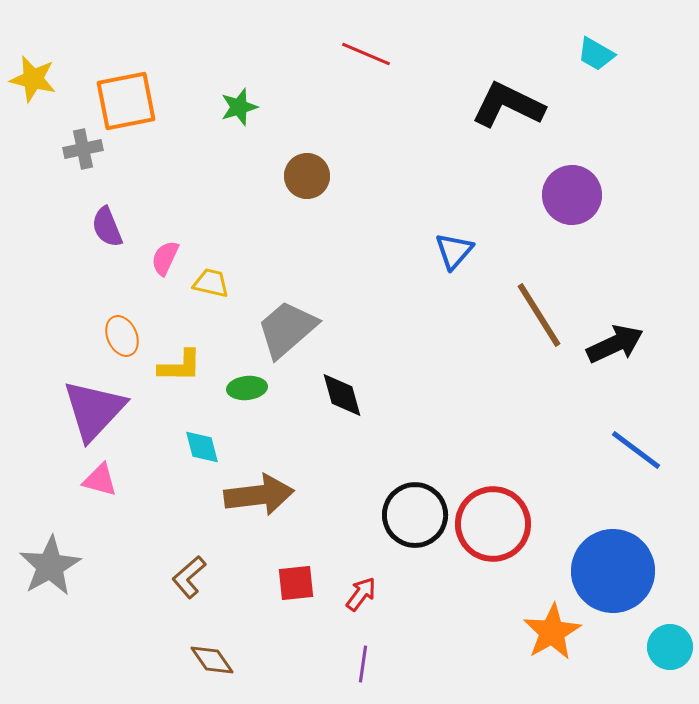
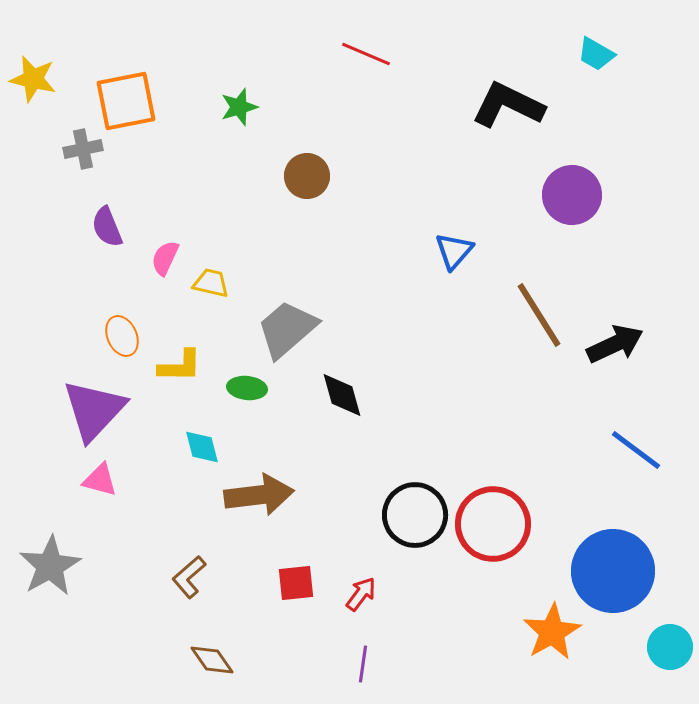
green ellipse: rotated 12 degrees clockwise
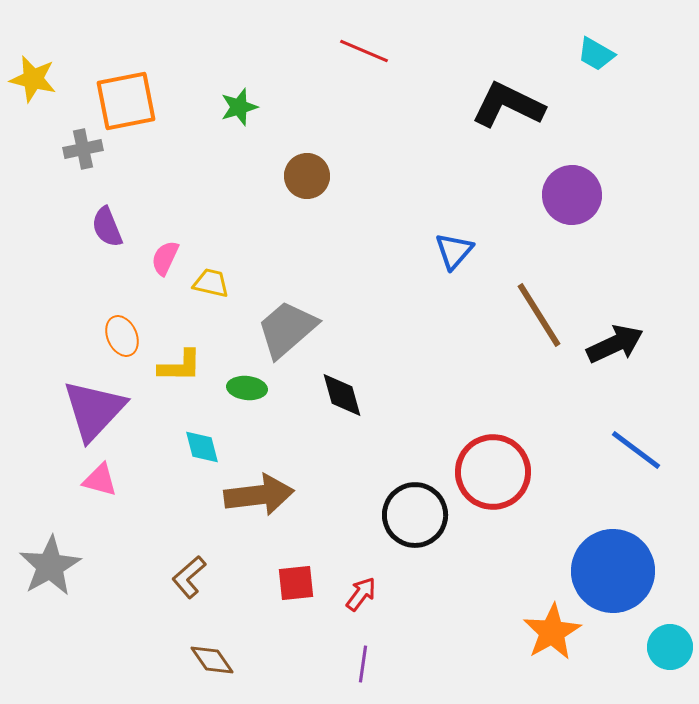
red line: moved 2 px left, 3 px up
red circle: moved 52 px up
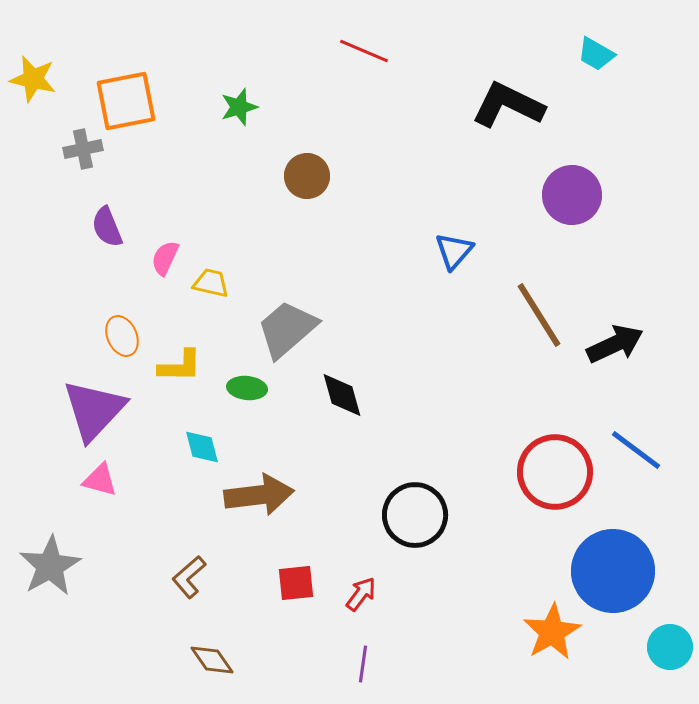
red circle: moved 62 px right
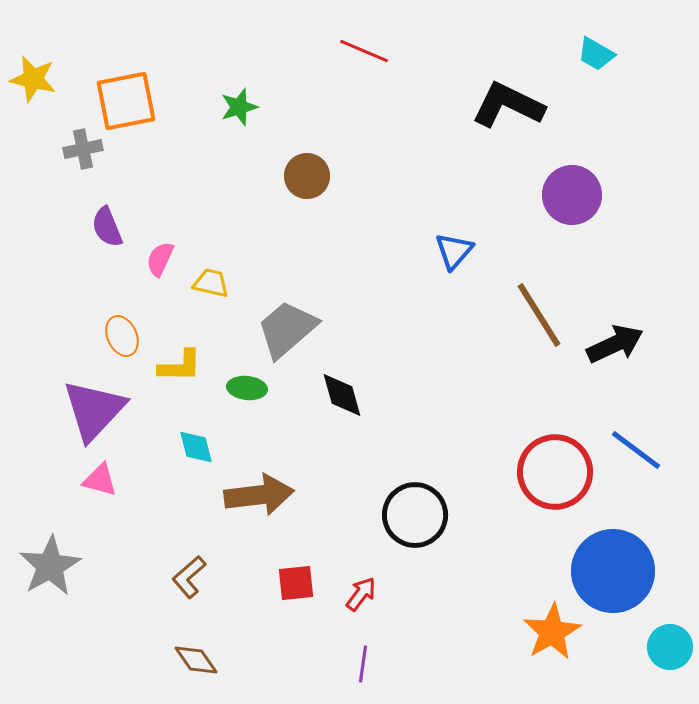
pink semicircle: moved 5 px left, 1 px down
cyan diamond: moved 6 px left
brown diamond: moved 16 px left
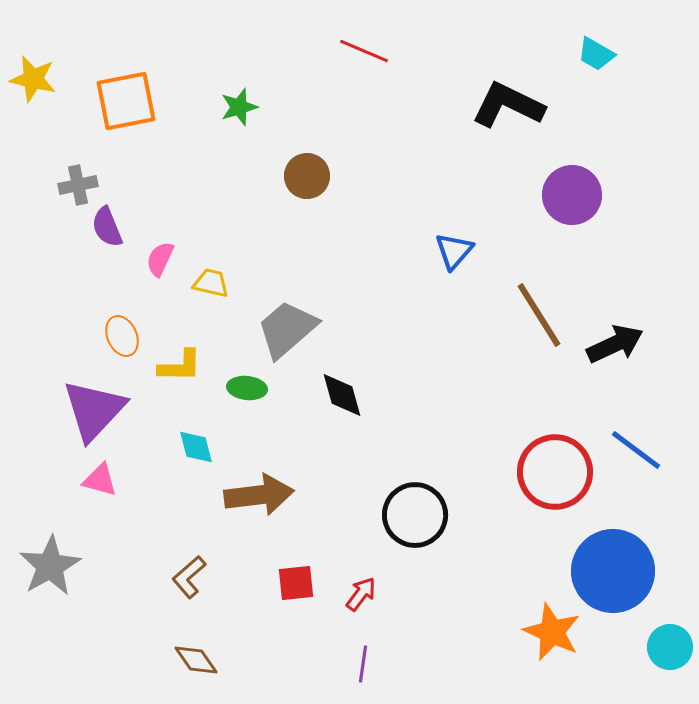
gray cross: moved 5 px left, 36 px down
orange star: rotated 18 degrees counterclockwise
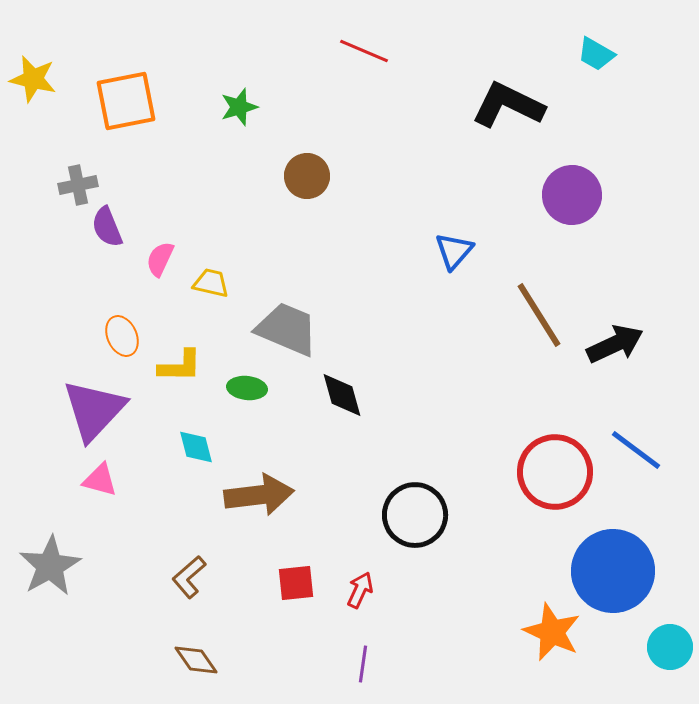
gray trapezoid: rotated 64 degrees clockwise
red arrow: moved 1 px left, 4 px up; rotated 12 degrees counterclockwise
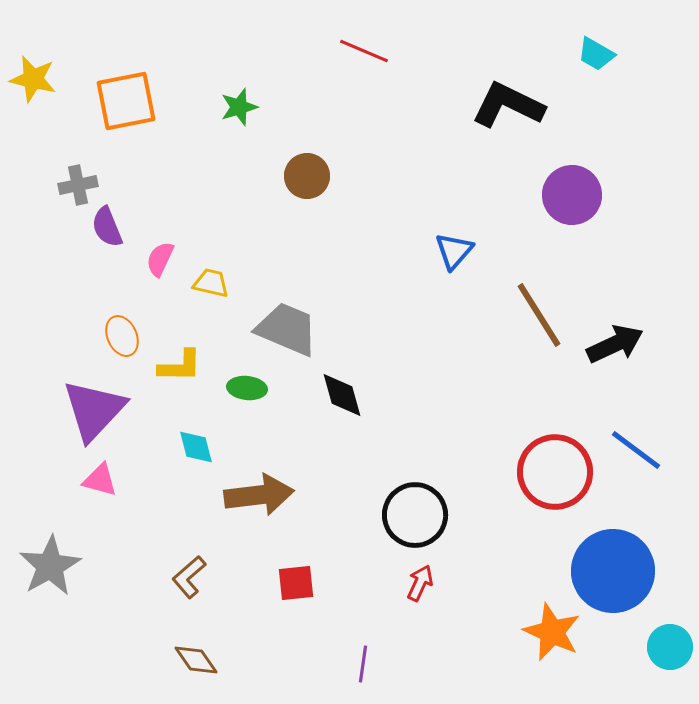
red arrow: moved 60 px right, 7 px up
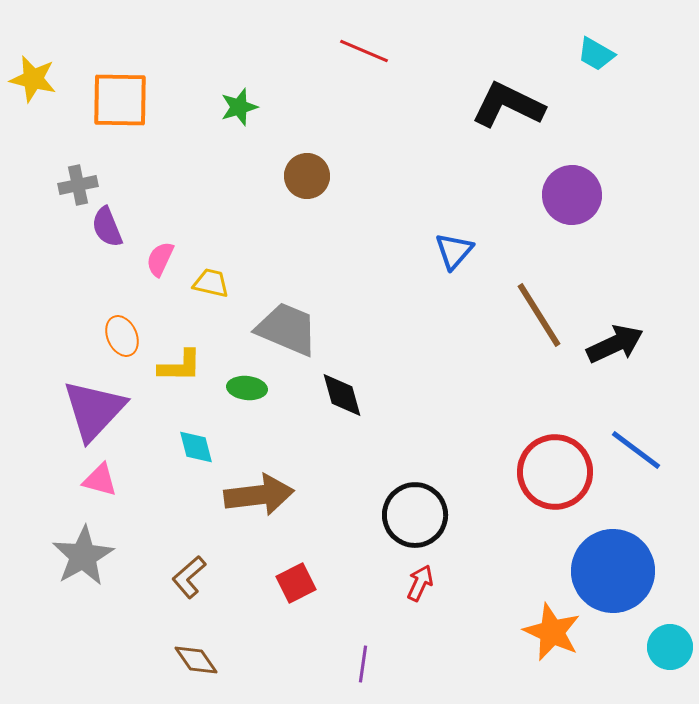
orange square: moved 6 px left, 1 px up; rotated 12 degrees clockwise
gray star: moved 33 px right, 10 px up
red square: rotated 21 degrees counterclockwise
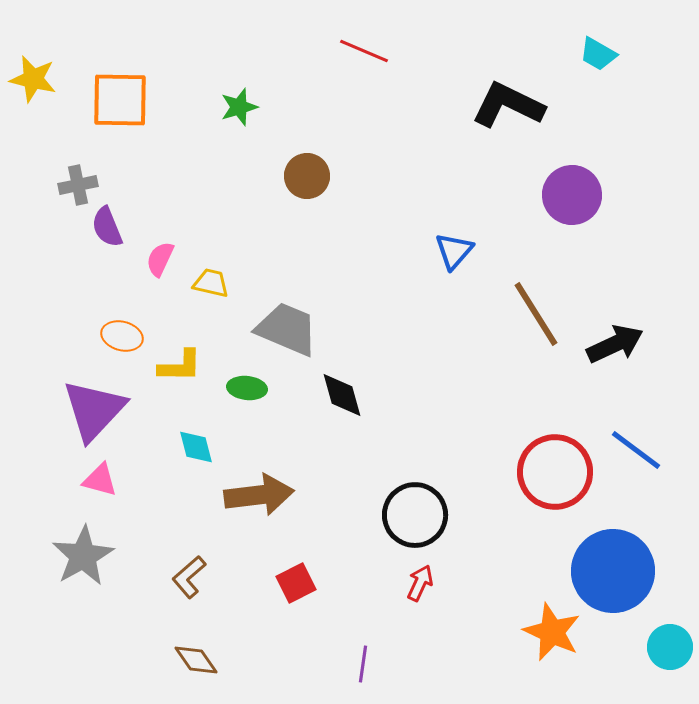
cyan trapezoid: moved 2 px right
brown line: moved 3 px left, 1 px up
orange ellipse: rotated 51 degrees counterclockwise
